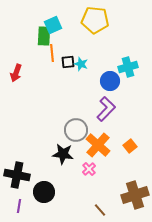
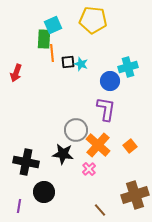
yellow pentagon: moved 2 px left
green rectangle: moved 3 px down
purple L-shape: rotated 35 degrees counterclockwise
black cross: moved 9 px right, 13 px up
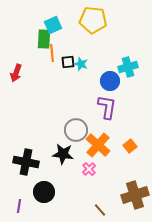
purple L-shape: moved 1 px right, 2 px up
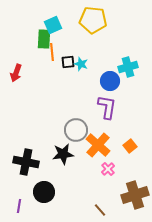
orange line: moved 1 px up
black star: rotated 15 degrees counterclockwise
pink cross: moved 19 px right
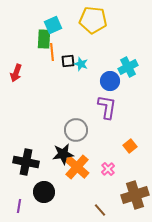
black square: moved 1 px up
cyan cross: rotated 12 degrees counterclockwise
orange cross: moved 21 px left, 22 px down
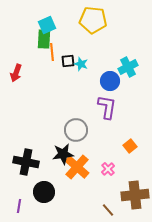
cyan square: moved 6 px left
brown cross: rotated 12 degrees clockwise
brown line: moved 8 px right
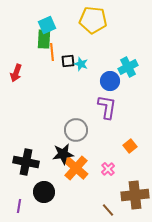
orange cross: moved 1 px left, 1 px down
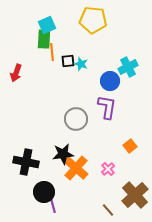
gray circle: moved 11 px up
brown cross: rotated 36 degrees counterclockwise
purple line: moved 34 px right; rotated 24 degrees counterclockwise
